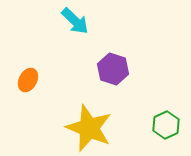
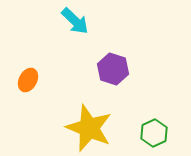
green hexagon: moved 12 px left, 8 px down
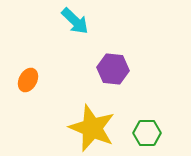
purple hexagon: rotated 12 degrees counterclockwise
yellow star: moved 3 px right
green hexagon: moved 7 px left; rotated 24 degrees clockwise
